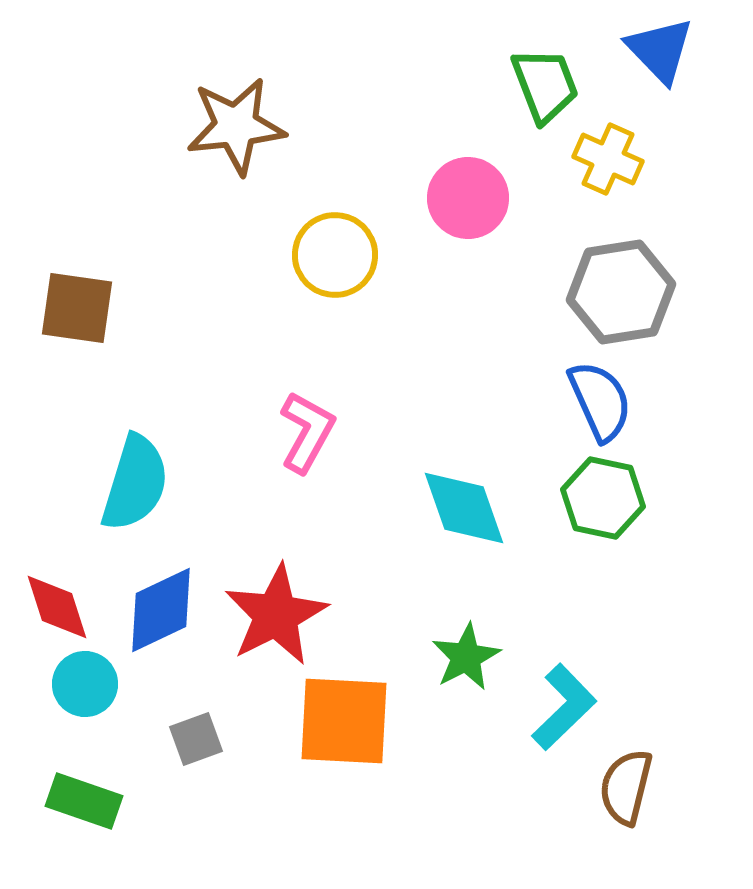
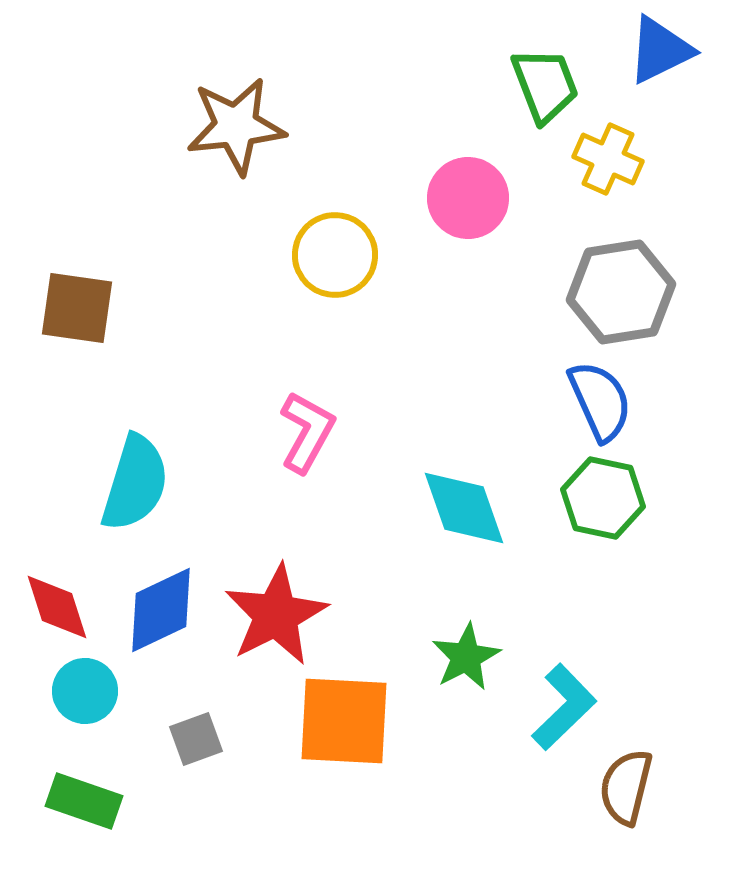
blue triangle: rotated 48 degrees clockwise
cyan circle: moved 7 px down
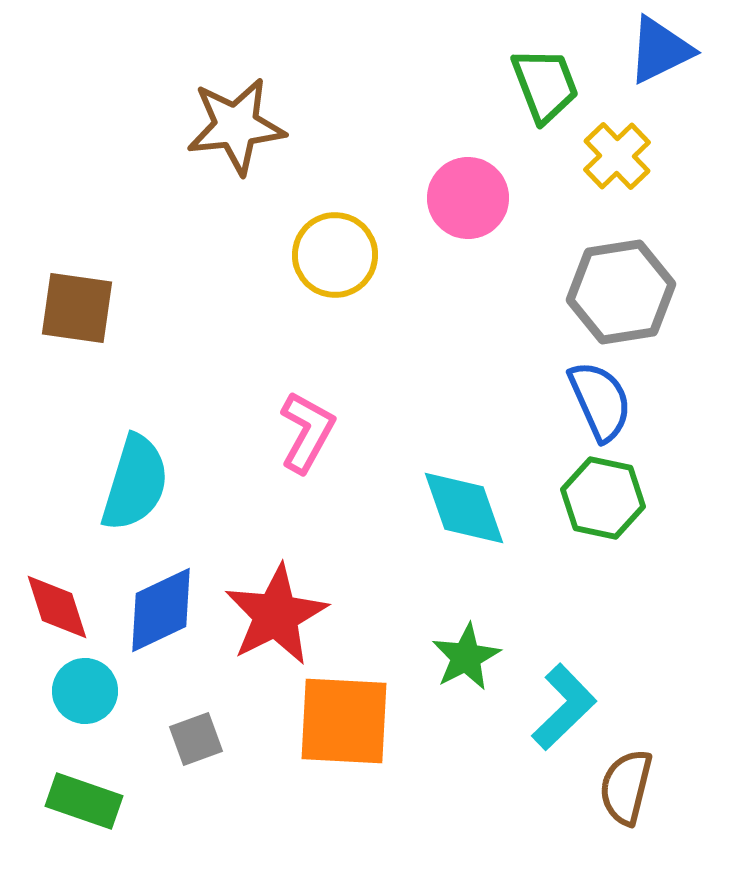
yellow cross: moved 9 px right, 3 px up; rotated 22 degrees clockwise
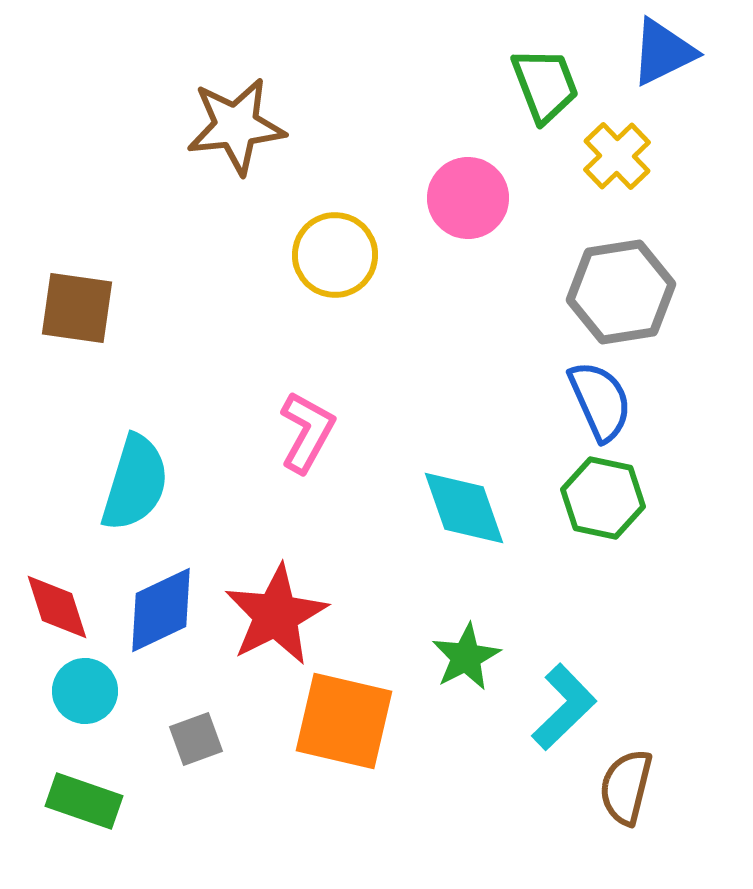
blue triangle: moved 3 px right, 2 px down
orange square: rotated 10 degrees clockwise
